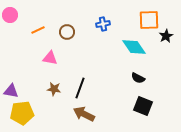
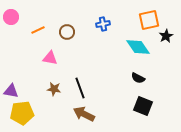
pink circle: moved 1 px right, 2 px down
orange square: rotated 10 degrees counterclockwise
cyan diamond: moved 4 px right
black line: rotated 40 degrees counterclockwise
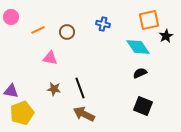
blue cross: rotated 24 degrees clockwise
black semicircle: moved 2 px right, 5 px up; rotated 128 degrees clockwise
yellow pentagon: rotated 15 degrees counterclockwise
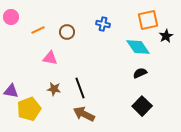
orange square: moved 1 px left
black square: moved 1 px left; rotated 24 degrees clockwise
yellow pentagon: moved 7 px right, 4 px up
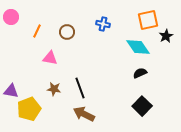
orange line: moved 1 px left, 1 px down; rotated 40 degrees counterclockwise
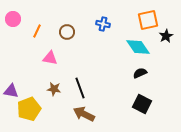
pink circle: moved 2 px right, 2 px down
black square: moved 2 px up; rotated 18 degrees counterclockwise
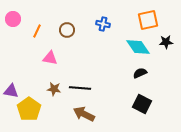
brown circle: moved 2 px up
black star: moved 6 px down; rotated 24 degrees clockwise
black line: rotated 65 degrees counterclockwise
yellow pentagon: rotated 15 degrees counterclockwise
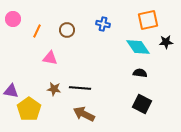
black semicircle: rotated 32 degrees clockwise
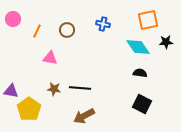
brown arrow: moved 2 px down; rotated 55 degrees counterclockwise
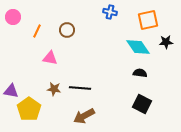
pink circle: moved 2 px up
blue cross: moved 7 px right, 12 px up
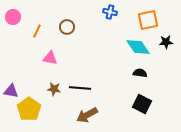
brown circle: moved 3 px up
brown arrow: moved 3 px right, 1 px up
